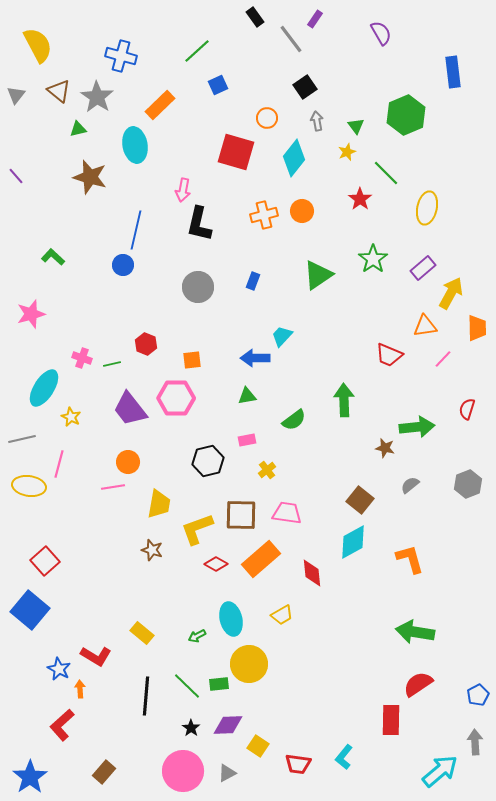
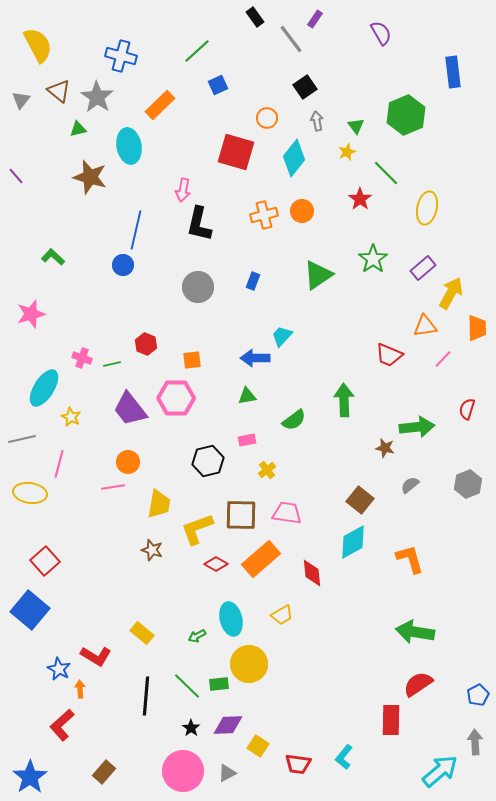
gray triangle at (16, 95): moved 5 px right, 5 px down
cyan ellipse at (135, 145): moved 6 px left, 1 px down
yellow ellipse at (29, 486): moved 1 px right, 7 px down
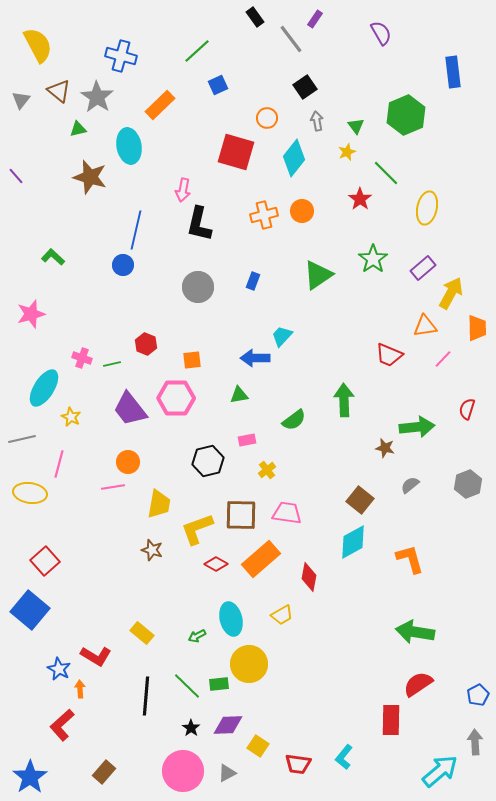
green triangle at (247, 396): moved 8 px left, 1 px up
red diamond at (312, 573): moved 3 px left, 4 px down; rotated 16 degrees clockwise
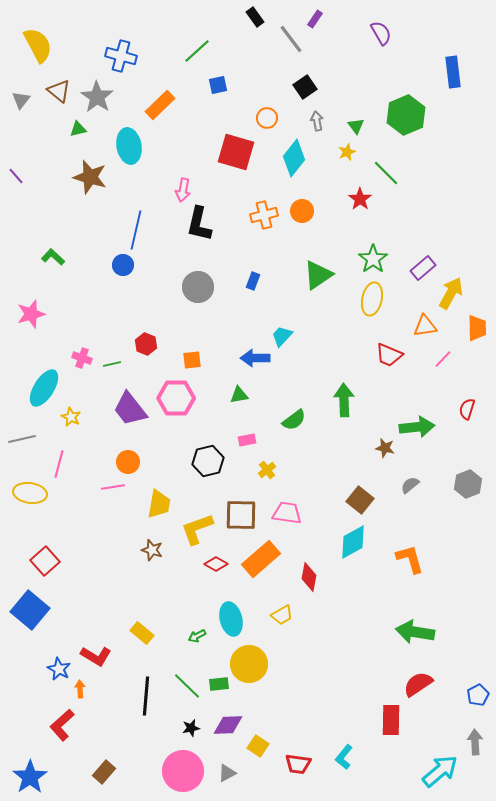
blue square at (218, 85): rotated 12 degrees clockwise
yellow ellipse at (427, 208): moved 55 px left, 91 px down
black star at (191, 728): rotated 24 degrees clockwise
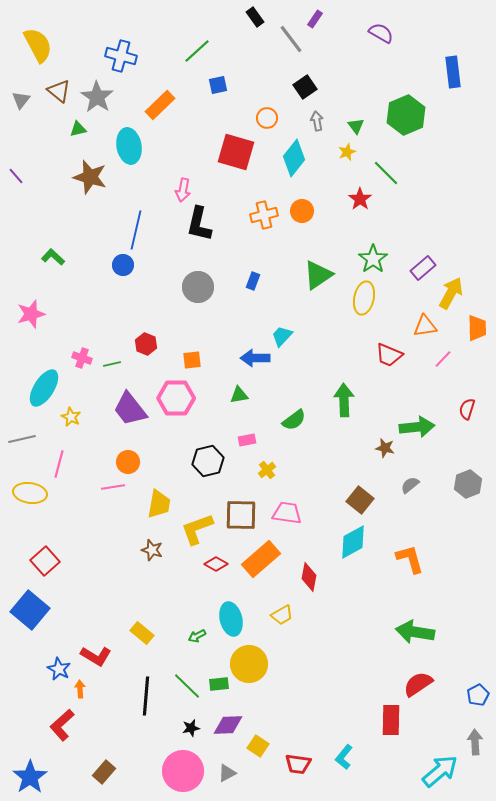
purple semicircle at (381, 33): rotated 30 degrees counterclockwise
yellow ellipse at (372, 299): moved 8 px left, 1 px up
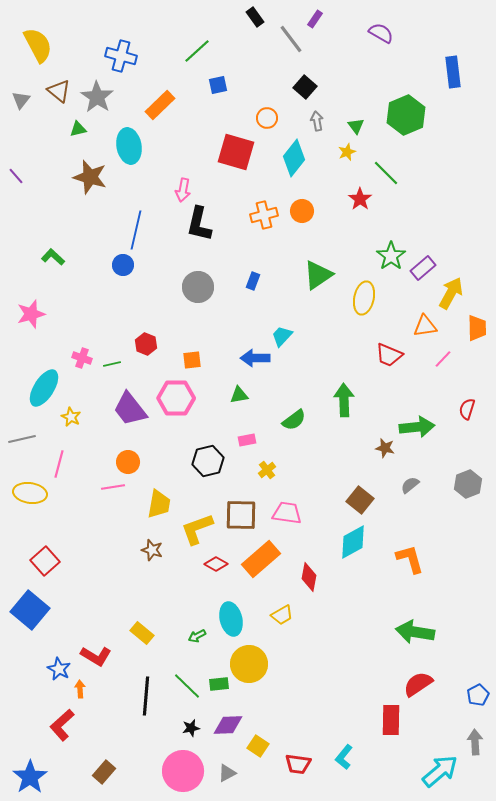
black square at (305, 87): rotated 15 degrees counterclockwise
green star at (373, 259): moved 18 px right, 3 px up
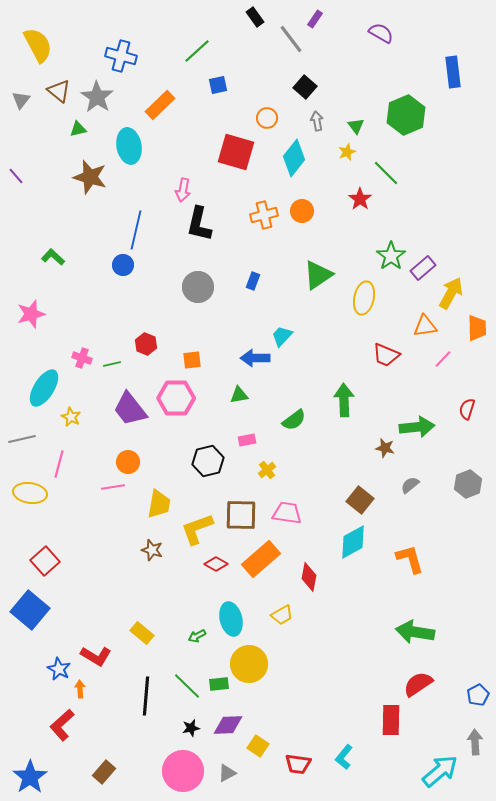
red trapezoid at (389, 355): moved 3 px left
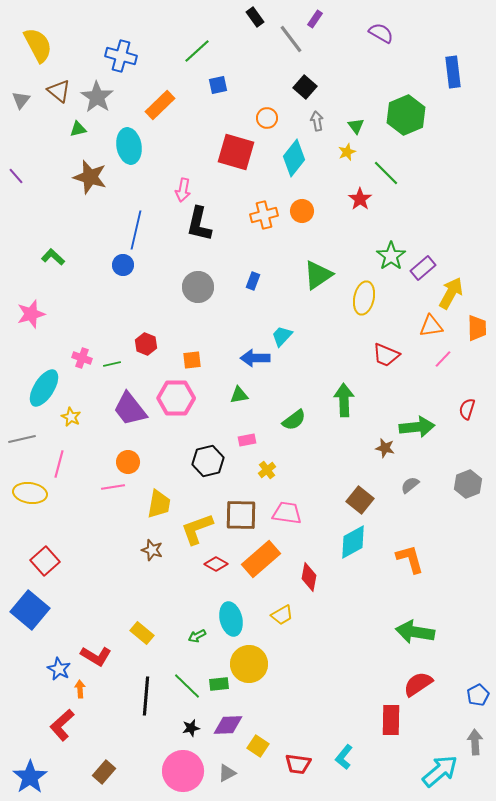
orange triangle at (425, 326): moved 6 px right
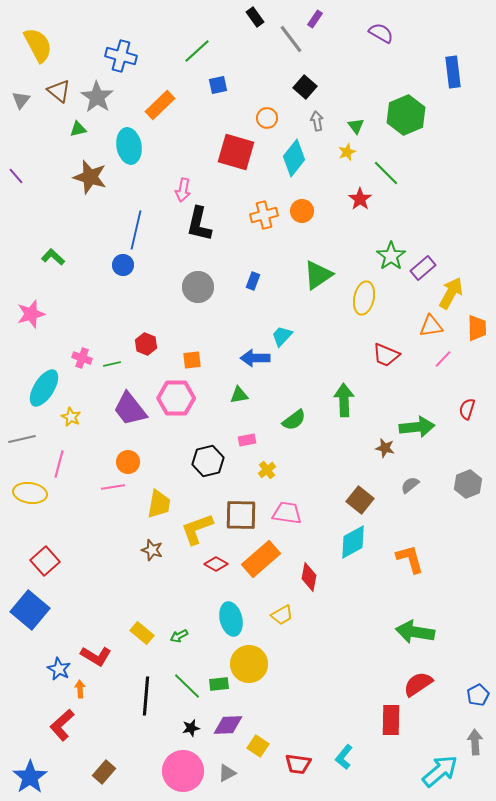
green arrow at (197, 636): moved 18 px left
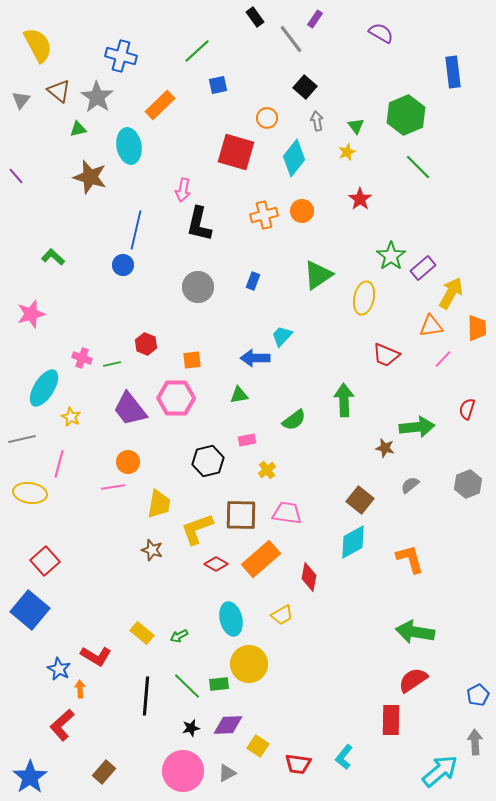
green line at (386, 173): moved 32 px right, 6 px up
red semicircle at (418, 684): moved 5 px left, 4 px up
